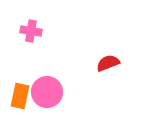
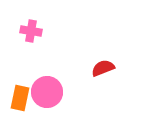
red semicircle: moved 5 px left, 5 px down
orange rectangle: moved 2 px down
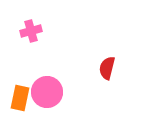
pink cross: rotated 25 degrees counterclockwise
red semicircle: moved 4 px right; rotated 55 degrees counterclockwise
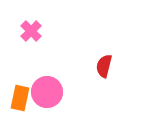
pink cross: rotated 30 degrees counterclockwise
red semicircle: moved 3 px left, 2 px up
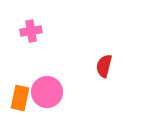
pink cross: rotated 35 degrees clockwise
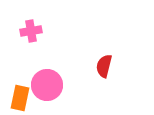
pink circle: moved 7 px up
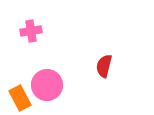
orange rectangle: rotated 40 degrees counterclockwise
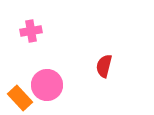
orange rectangle: rotated 15 degrees counterclockwise
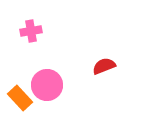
red semicircle: rotated 55 degrees clockwise
